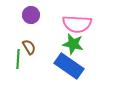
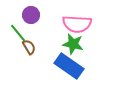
green line: moved 26 px up; rotated 42 degrees counterclockwise
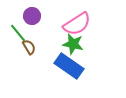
purple circle: moved 1 px right, 1 px down
pink semicircle: rotated 36 degrees counterclockwise
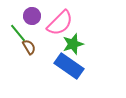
pink semicircle: moved 17 px left, 1 px up; rotated 12 degrees counterclockwise
green star: rotated 30 degrees counterclockwise
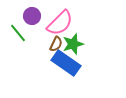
brown semicircle: moved 27 px right, 3 px up; rotated 56 degrees clockwise
blue rectangle: moved 3 px left, 3 px up
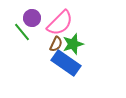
purple circle: moved 2 px down
green line: moved 4 px right, 1 px up
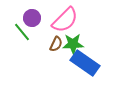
pink semicircle: moved 5 px right, 3 px up
green star: rotated 15 degrees clockwise
blue rectangle: moved 19 px right
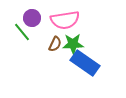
pink semicircle: rotated 36 degrees clockwise
brown semicircle: moved 1 px left
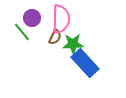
pink semicircle: moved 4 px left, 1 px up; rotated 80 degrees counterclockwise
brown semicircle: moved 7 px up
blue rectangle: rotated 12 degrees clockwise
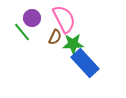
pink semicircle: moved 3 px right; rotated 28 degrees counterclockwise
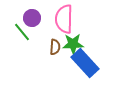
pink semicircle: rotated 152 degrees counterclockwise
brown semicircle: moved 10 px down; rotated 21 degrees counterclockwise
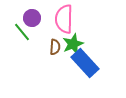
green star: rotated 20 degrees counterclockwise
